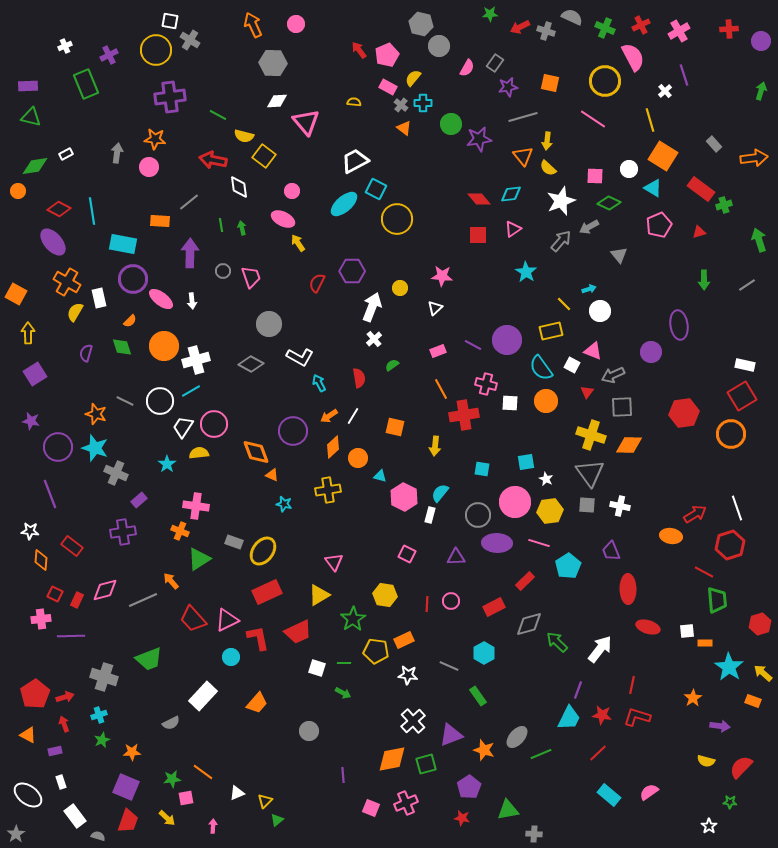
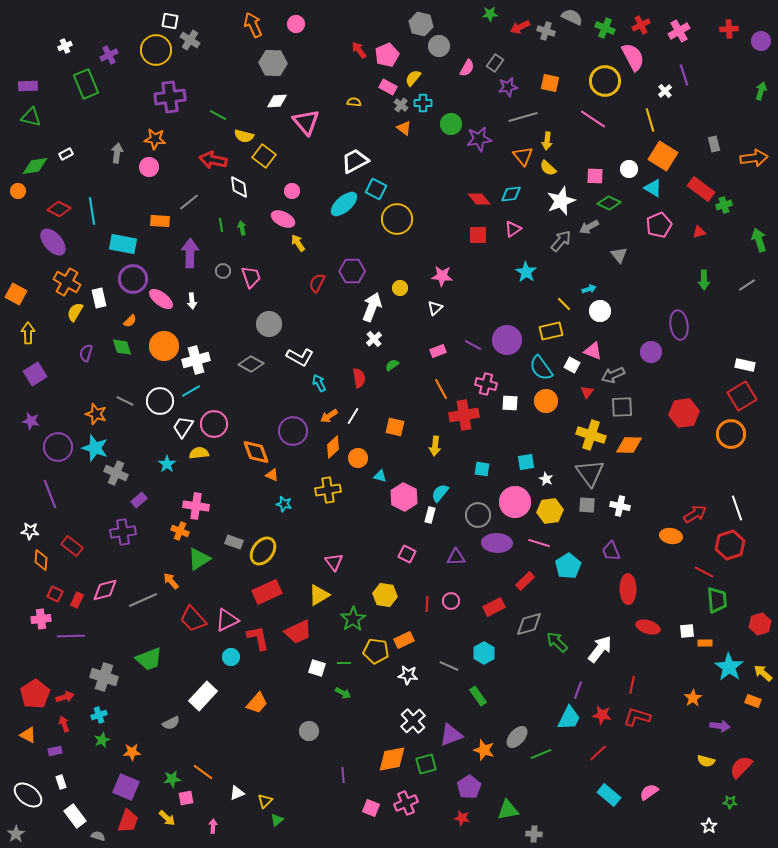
gray rectangle at (714, 144): rotated 28 degrees clockwise
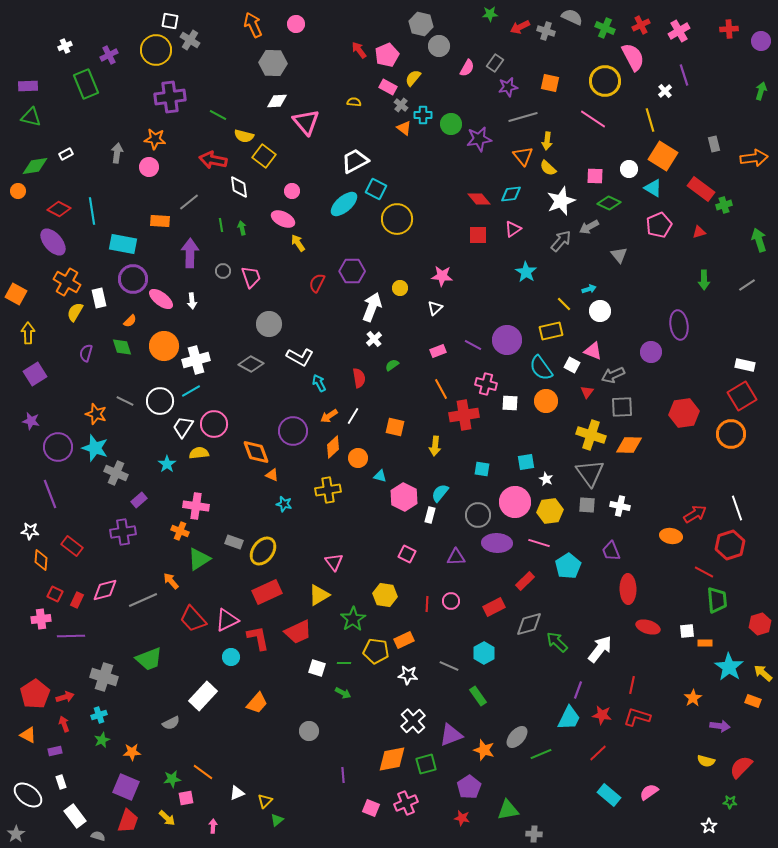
cyan cross at (423, 103): moved 12 px down
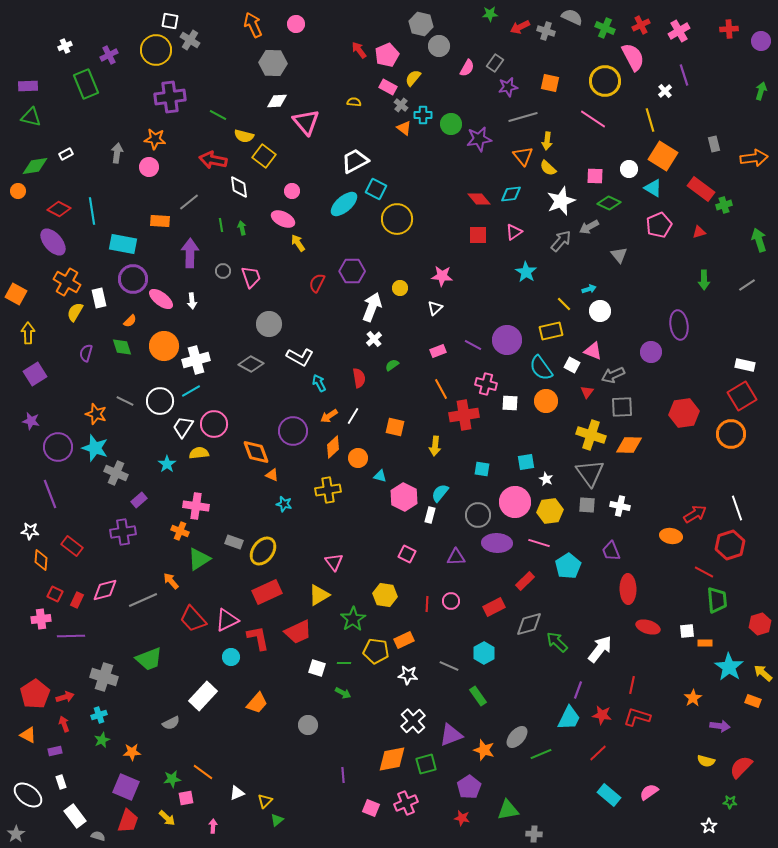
pink triangle at (513, 229): moved 1 px right, 3 px down
gray circle at (309, 731): moved 1 px left, 6 px up
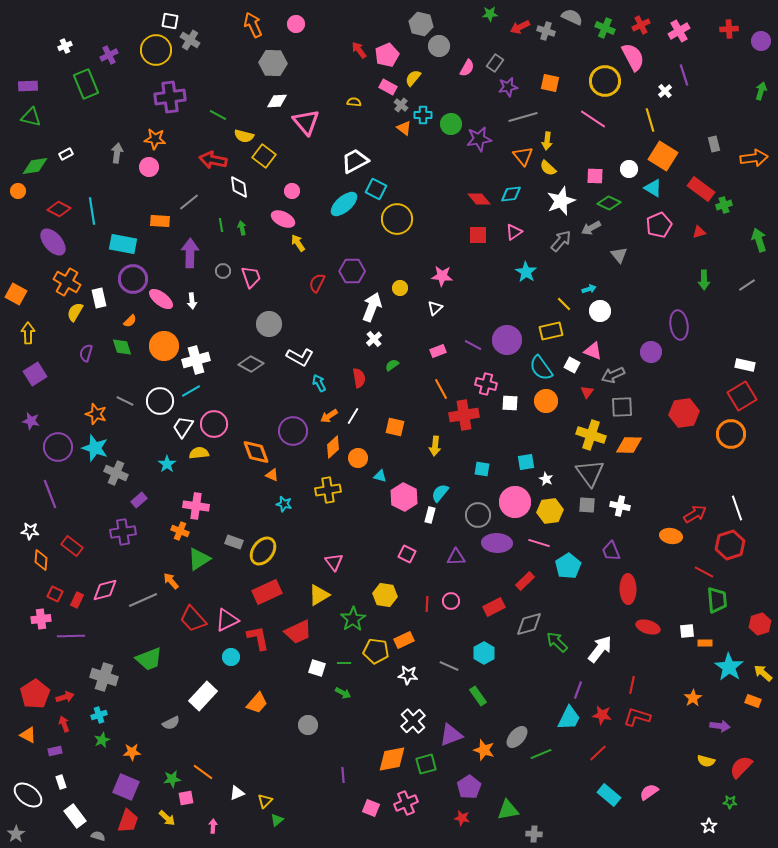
gray arrow at (589, 227): moved 2 px right, 1 px down
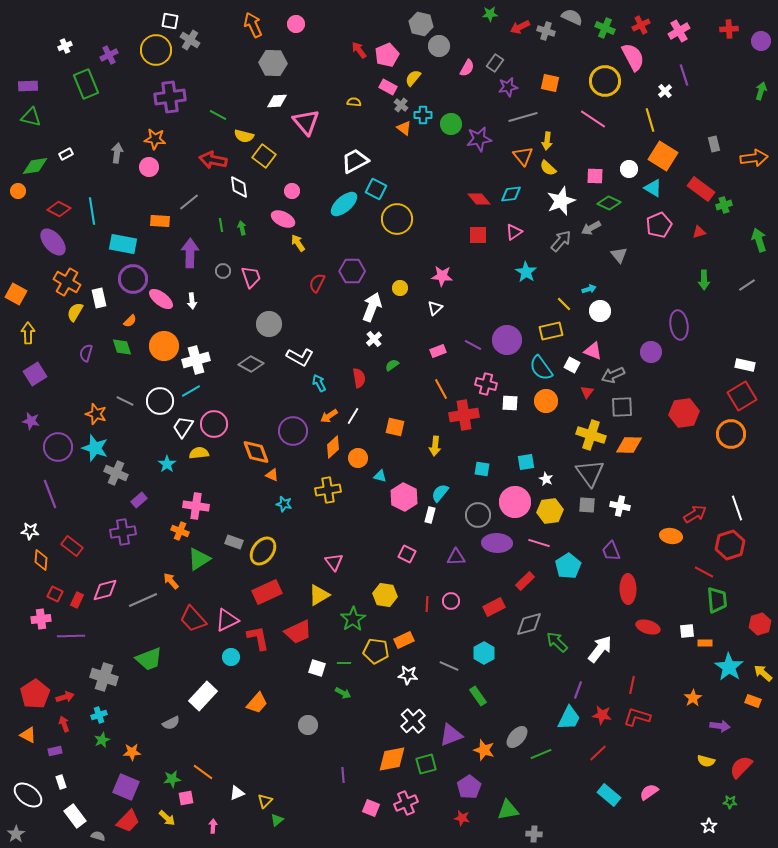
red trapezoid at (128, 821): rotated 25 degrees clockwise
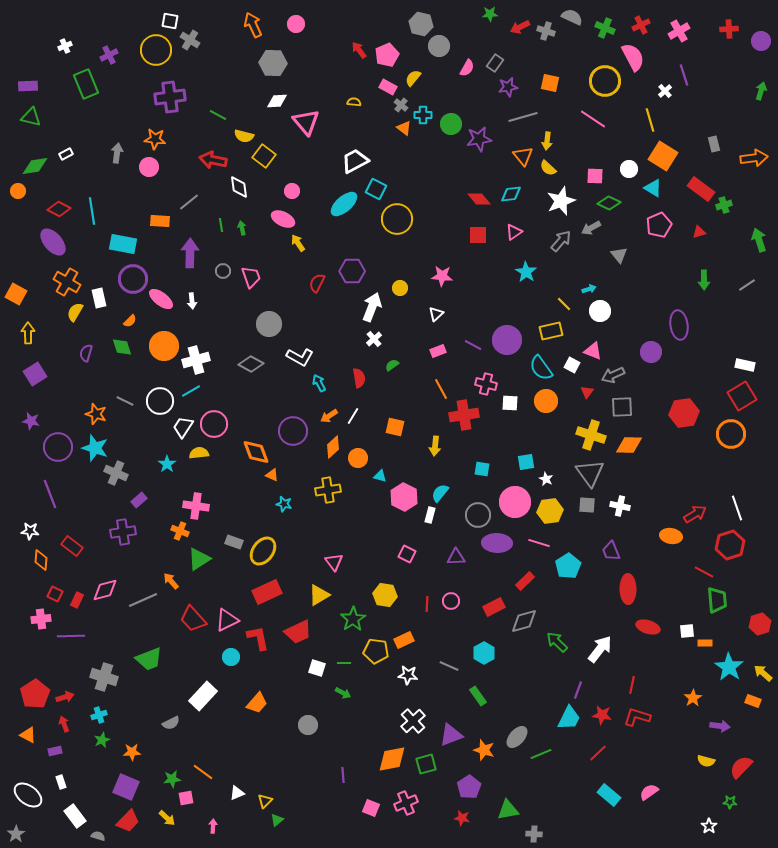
white triangle at (435, 308): moved 1 px right, 6 px down
gray diamond at (529, 624): moved 5 px left, 3 px up
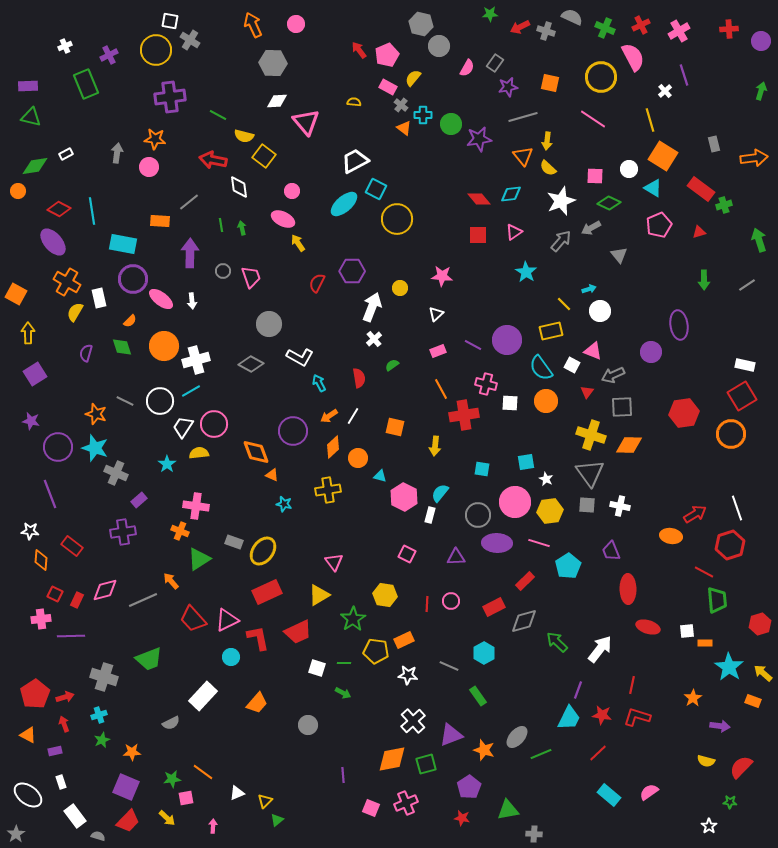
yellow circle at (605, 81): moved 4 px left, 4 px up
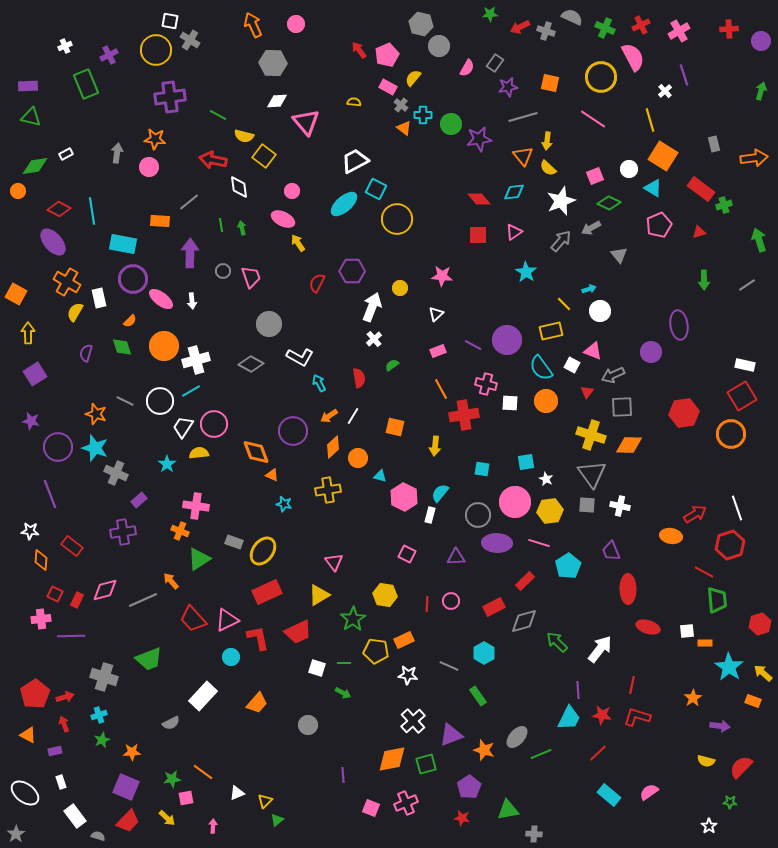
pink square at (595, 176): rotated 24 degrees counterclockwise
cyan diamond at (511, 194): moved 3 px right, 2 px up
gray triangle at (590, 473): moved 2 px right, 1 px down
purple line at (578, 690): rotated 24 degrees counterclockwise
white ellipse at (28, 795): moved 3 px left, 2 px up
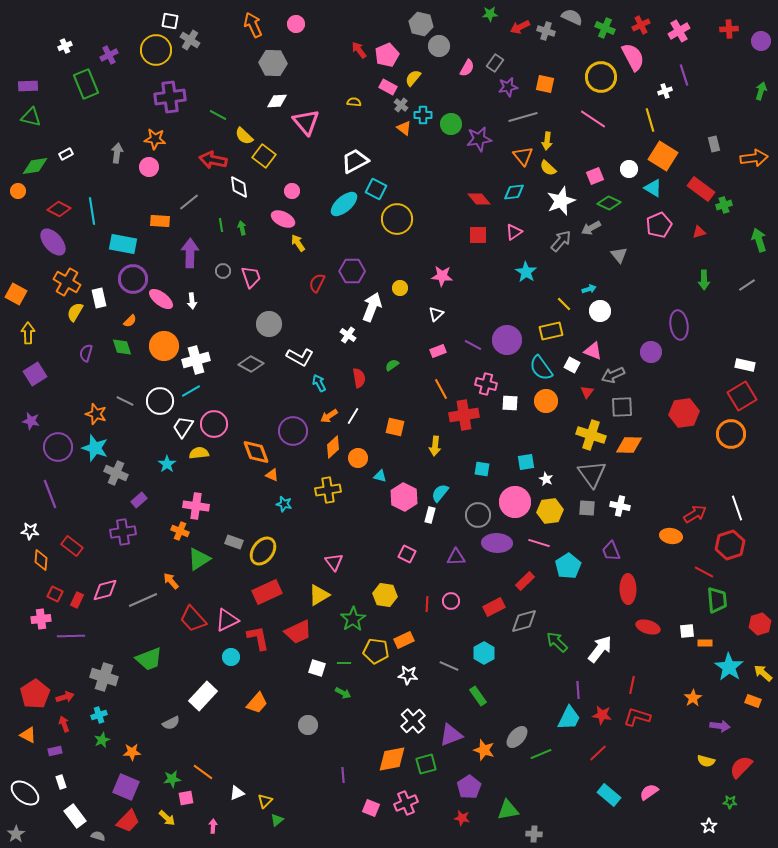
orange square at (550, 83): moved 5 px left, 1 px down
white cross at (665, 91): rotated 24 degrees clockwise
yellow semicircle at (244, 136): rotated 30 degrees clockwise
white cross at (374, 339): moved 26 px left, 4 px up; rotated 14 degrees counterclockwise
gray square at (587, 505): moved 3 px down
